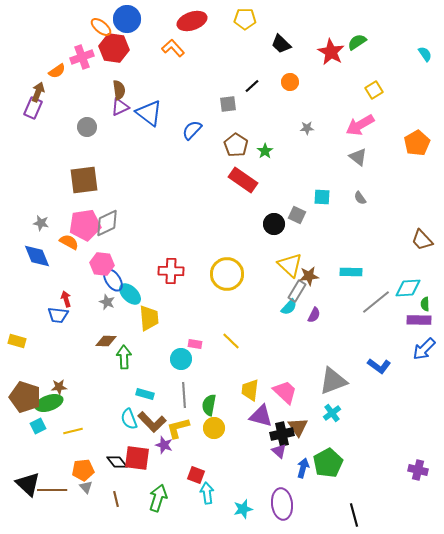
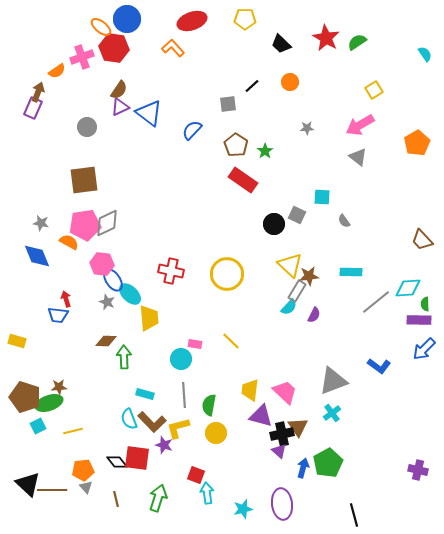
red star at (331, 52): moved 5 px left, 14 px up
brown semicircle at (119, 90): rotated 42 degrees clockwise
gray semicircle at (360, 198): moved 16 px left, 23 px down
red cross at (171, 271): rotated 10 degrees clockwise
yellow circle at (214, 428): moved 2 px right, 5 px down
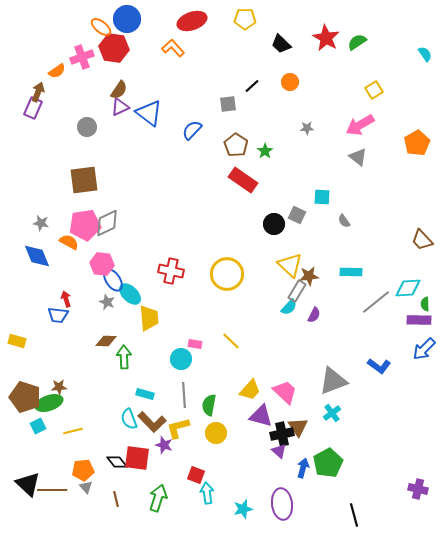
yellow trapezoid at (250, 390): rotated 145 degrees counterclockwise
purple cross at (418, 470): moved 19 px down
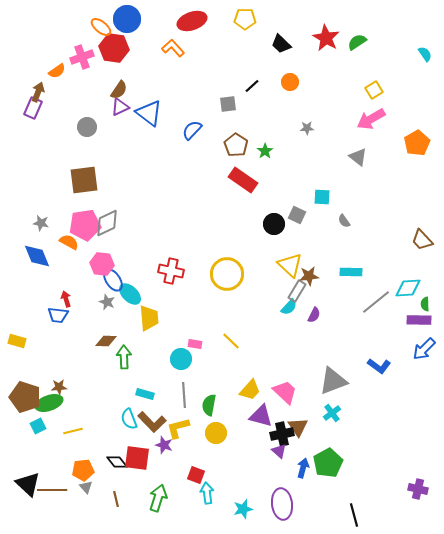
pink arrow at (360, 125): moved 11 px right, 6 px up
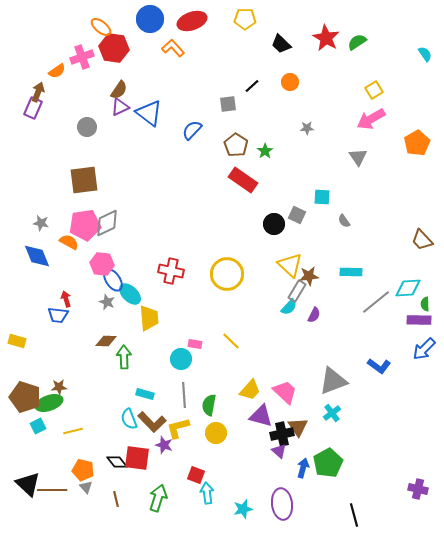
blue circle at (127, 19): moved 23 px right
gray triangle at (358, 157): rotated 18 degrees clockwise
orange pentagon at (83, 470): rotated 20 degrees clockwise
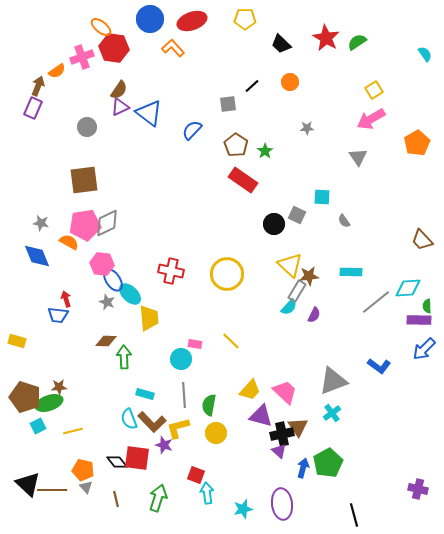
brown arrow at (38, 92): moved 6 px up
green semicircle at (425, 304): moved 2 px right, 2 px down
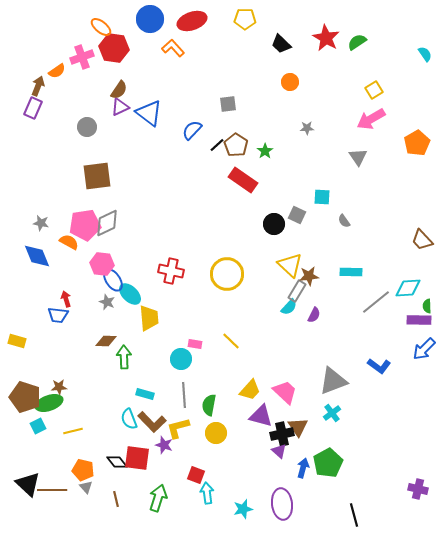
black line at (252, 86): moved 35 px left, 59 px down
brown square at (84, 180): moved 13 px right, 4 px up
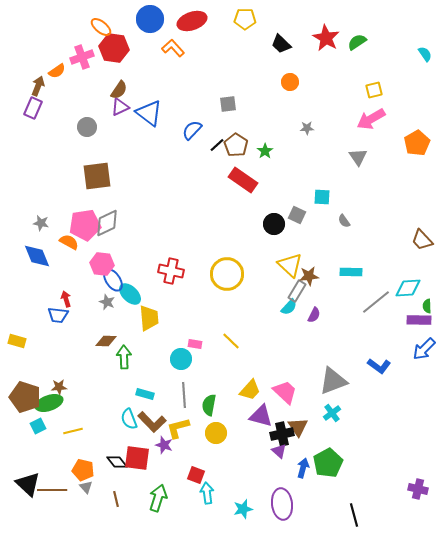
yellow square at (374, 90): rotated 18 degrees clockwise
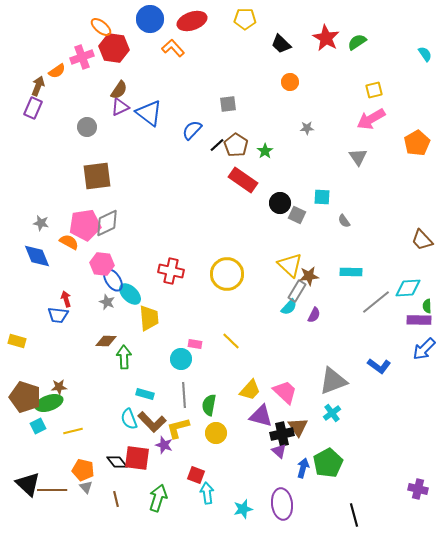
black circle at (274, 224): moved 6 px right, 21 px up
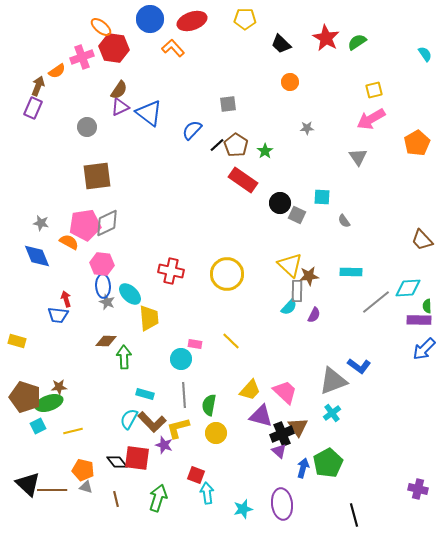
blue ellipse at (113, 280): moved 10 px left, 6 px down; rotated 30 degrees clockwise
gray rectangle at (297, 291): rotated 30 degrees counterclockwise
blue L-shape at (379, 366): moved 20 px left
cyan semicircle at (129, 419): rotated 50 degrees clockwise
black cross at (282, 434): rotated 10 degrees counterclockwise
gray triangle at (86, 487): rotated 32 degrees counterclockwise
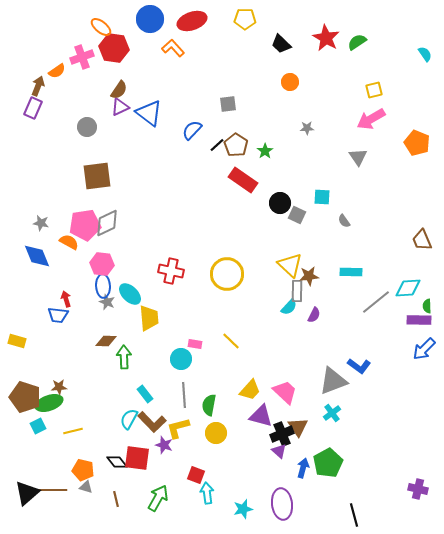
orange pentagon at (417, 143): rotated 20 degrees counterclockwise
brown trapezoid at (422, 240): rotated 20 degrees clockwise
cyan rectangle at (145, 394): rotated 36 degrees clockwise
black triangle at (28, 484): moved 1 px left, 9 px down; rotated 36 degrees clockwise
green arrow at (158, 498): rotated 12 degrees clockwise
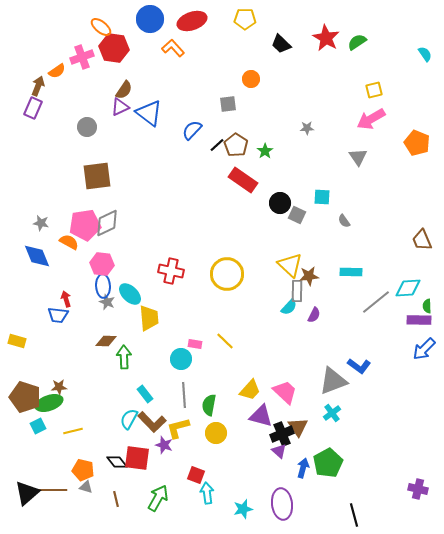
orange circle at (290, 82): moved 39 px left, 3 px up
brown semicircle at (119, 90): moved 5 px right
yellow line at (231, 341): moved 6 px left
